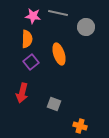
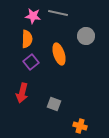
gray circle: moved 9 px down
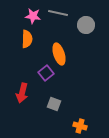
gray circle: moved 11 px up
purple square: moved 15 px right, 11 px down
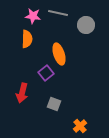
orange cross: rotated 32 degrees clockwise
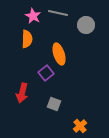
pink star: rotated 21 degrees clockwise
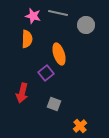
pink star: rotated 14 degrees counterclockwise
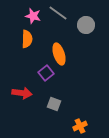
gray line: rotated 24 degrees clockwise
red arrow: rotated 96 degrees counterclockwise
orange cross: rotated 16 degrees clockwise
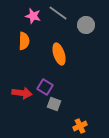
orange semicircle: moved 3 px left, 2 px down
purple square: moved 1 px left, 14 px down; rotated 21 degrees counterclockwise
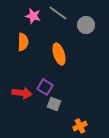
orange semicircle: moved 1 px left, 1 px down
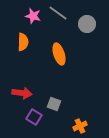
gray circle: moved 1 px right, 1 px up
purple square: moved 11 px left, 30 px down
